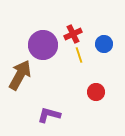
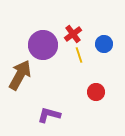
red cross: rotated 12 degrees counterclockwise
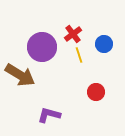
purple circle: moved 1 px left, 2 px down
brown arrow: rotated 92 degrees clockwise
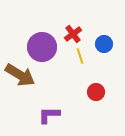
yellow line: moved 1 px right, 1 px down
purple L-shape: rotated 15 degrees counterclockwise
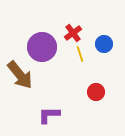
red cross: moved 1 px up
yellow line: moved 2 px up
brown arrow: rotated 20 degrees clockwise
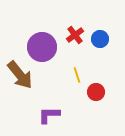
red cross: moved 2 px right, 2 px down
blue circle: moved 4 px left, 5 px up
yellow line: moved 3 px left, 21 px down
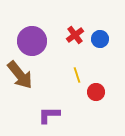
purple circle: moved 10 px left, 6 px up
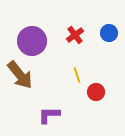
blue circle: moved 9 px right, 6 px up
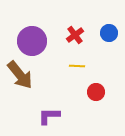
yellow line: moved 9 px up; rotated 70 degrees counterclockwise
purple L-shape: moved 1 px down
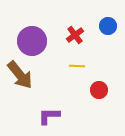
blue circle: moved 1 px left, 7 px up
red circle: moved 3 px right, 2 px up
